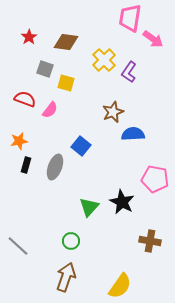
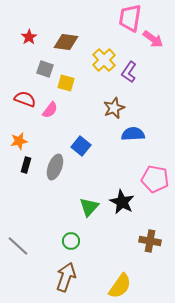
brown star: moved 1 px right, 4 px up
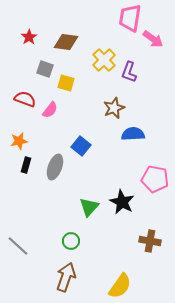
purple L-shape: rotated 15 degrees counterclockwise
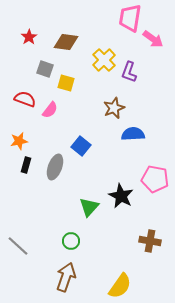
black star: moved 1 px left, 6 px up
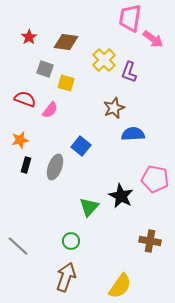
orange star: moved 1 px right, 1 px up
